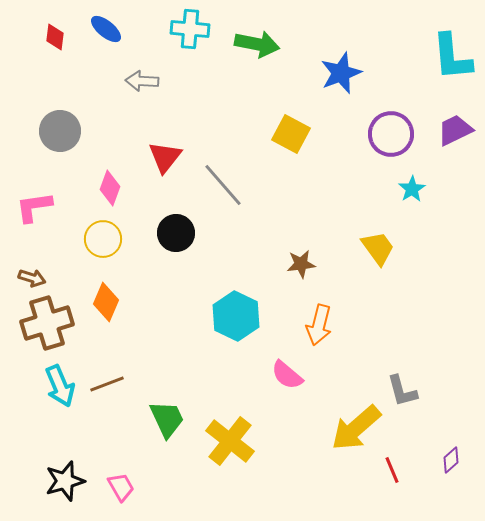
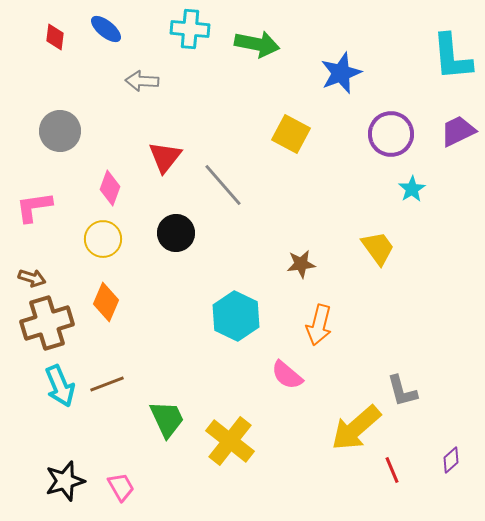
purple trapezoid: moved 3 px right, 1 px down
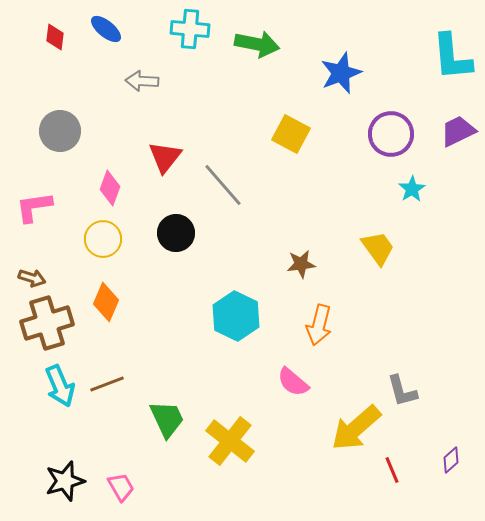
pink semicircle: moved 6 px right, 7 px down
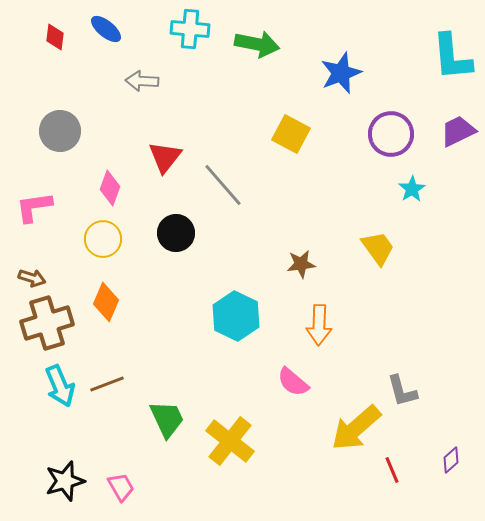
orange arrow: rotated 12 degrees counterclockwise
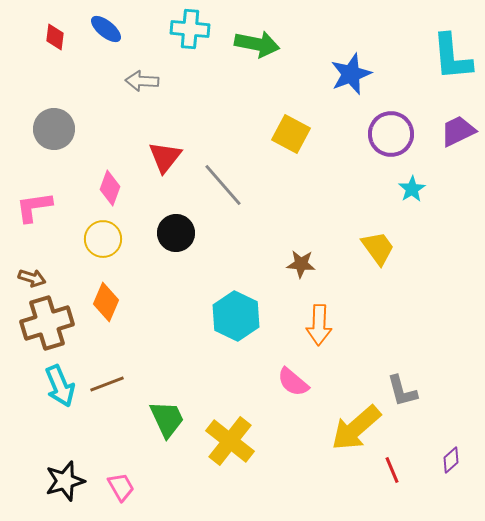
blue star: moved 10 px right, 1 px down
gray circle: moved 6 px left, 2 px up
brown star: rotated 12 degrees clockwise
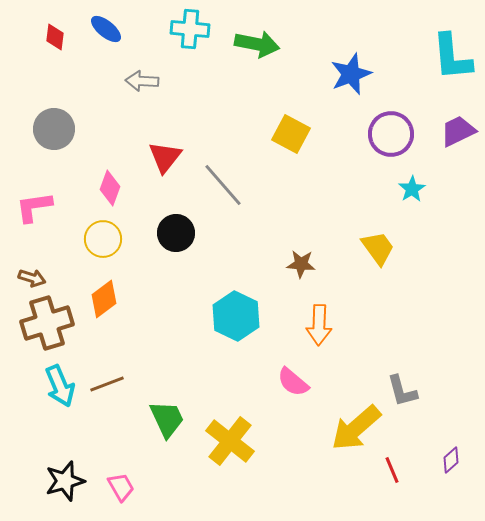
orange diamond: moved 2 px left, 3 px up; rotated 30 degrees clockwise
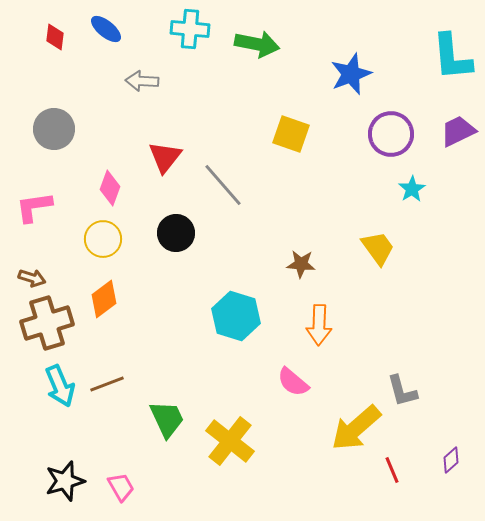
yellow square: rotated 9 degrees counterclockwise
cyan hexagon: rotated 9 degrees counterclockwise
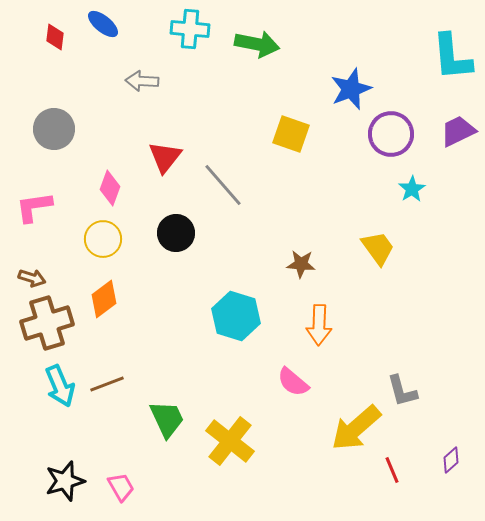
blue ellipse: moved 3 px left, 5 px up
blue star: moved 15 px down
